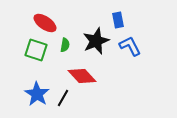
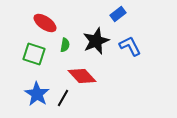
blue rectangle: moved 6 px up; rotated 63 degrees clockwise
green square: moved 2 px left, 4 px down
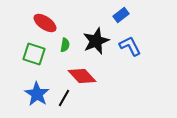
blue rectangle: moved 3 px right, 1 px down
black line: moved 1 px right
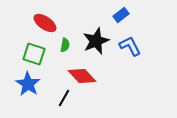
blue star: moved 9 px left, 10 px up
